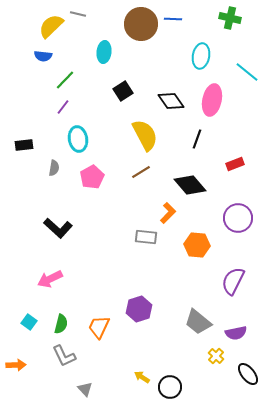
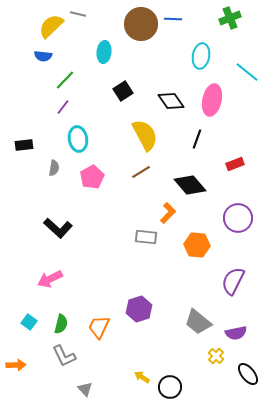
green cross at (230, 18): rotated 35 degrees counterclockwise
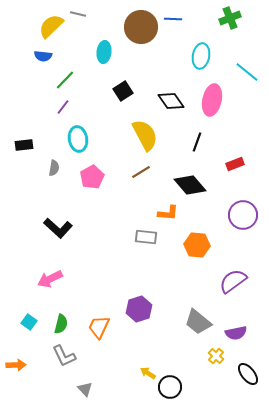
brown circle at (141, 24): moved 3 px down
black line at (197, 139): moved 3 px down
orange L-shape at (168, 213): rotated 50 degrees clockwise
purple circle at (238, 218): moved 5 px right, 3 px up
purple semicircle at (233, 281): rotated 28 degrees clockwise
yellow arrow at (142, 377): moved 6 px right, 4 px up
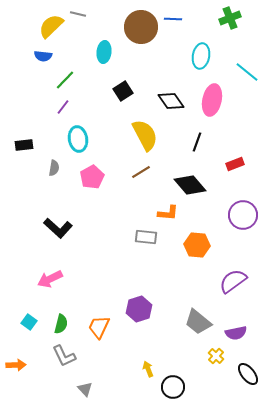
yellow arrow at (148, 373): moved 4 px up; rotated 35 degrees clockwise
black circle at (170, 387): moved 3 px right
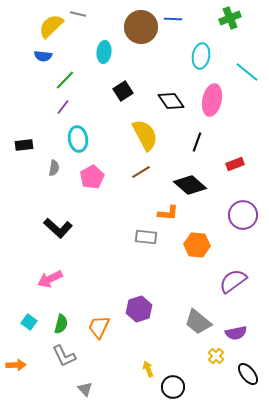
black diamond at (190, 185): rotated 8 degrees counterclockwise
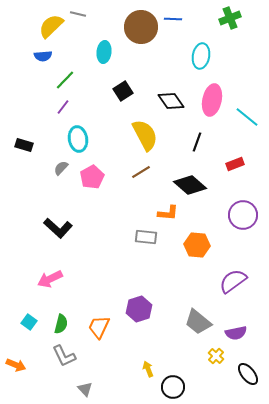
blue semicircle at (43, 56): rotated 12 degrees counterclockwise
cyan line at (247, 72): moved 45 px down
black rectangle at (24, 145): rotated 24 degrees clockwise
gray semicircle at (54, 168): moved 7 px right; rotated 147 degrees counterclockwise
orange arrow at (16, 365): rotated 24 degrees clockwise
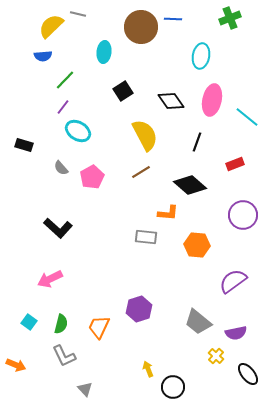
cyan ellipse at (78, 139): moved 8 px up; rotated 50 degrees counterclockwise
gray semicircle at (61, 168): rotated 84 degrees counterclockwise
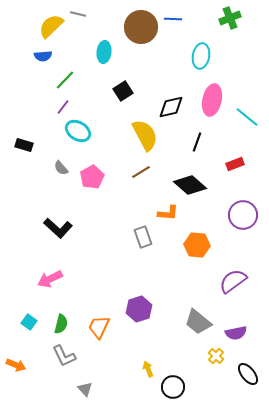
black diamond at (171, 101): moved 6 px down; rotated 68 degrees counterclockwise
gray rectangle at (146, 237): moved 3 px left; rotated 65 degrees clockwise
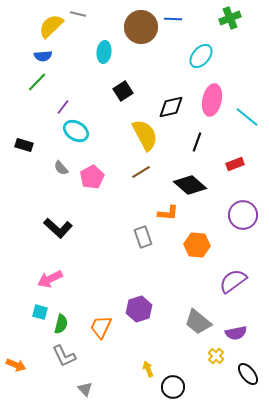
cyan ellipse at (201, 56): rotated 30 degrees clockwise
green line at (65, 80): moved 28 px left, 2 px down
cyan ellipse at (78, 131): moved 2 px left
cyan square at (29, 322): moved 11 px right, 10 px up; rotated 21 degrees counterclockwise
orange trapezoid at (99, 327): moved 2 px right
